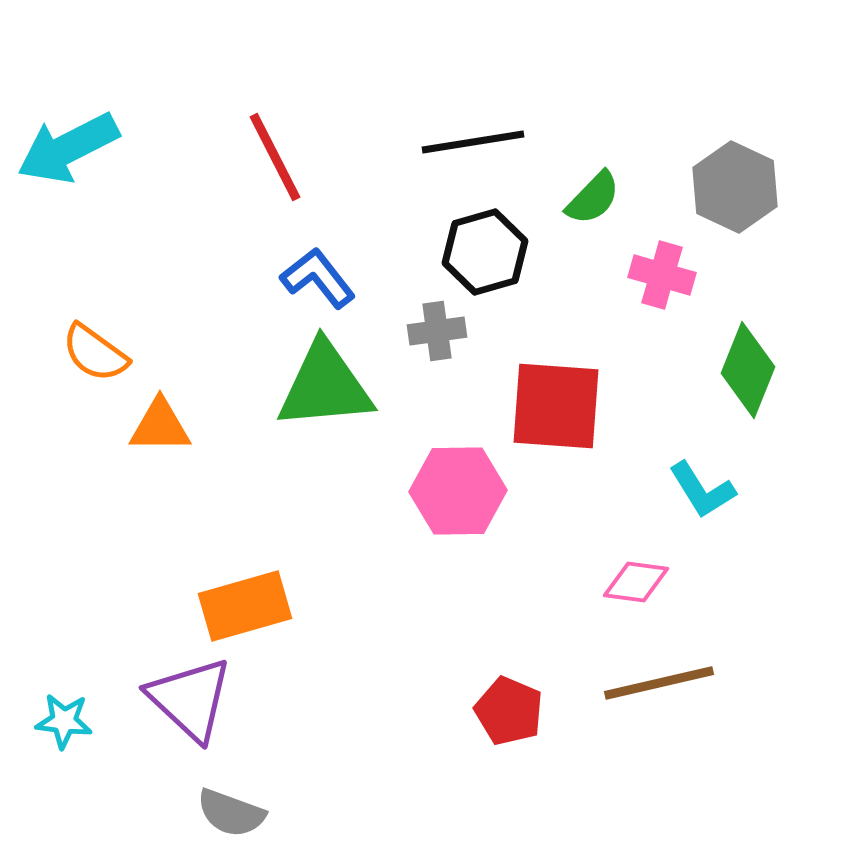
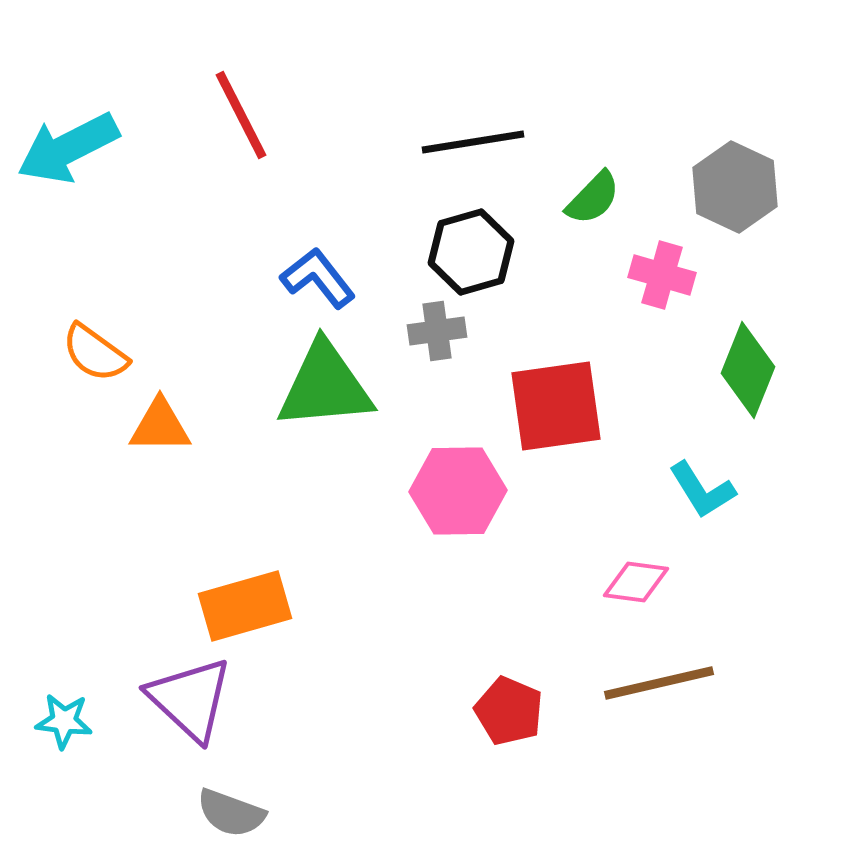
red line: moved 34 px left, 42 px up
black hexagon: moved 14 px left
red square: rotated 12 degrees counterclockwise
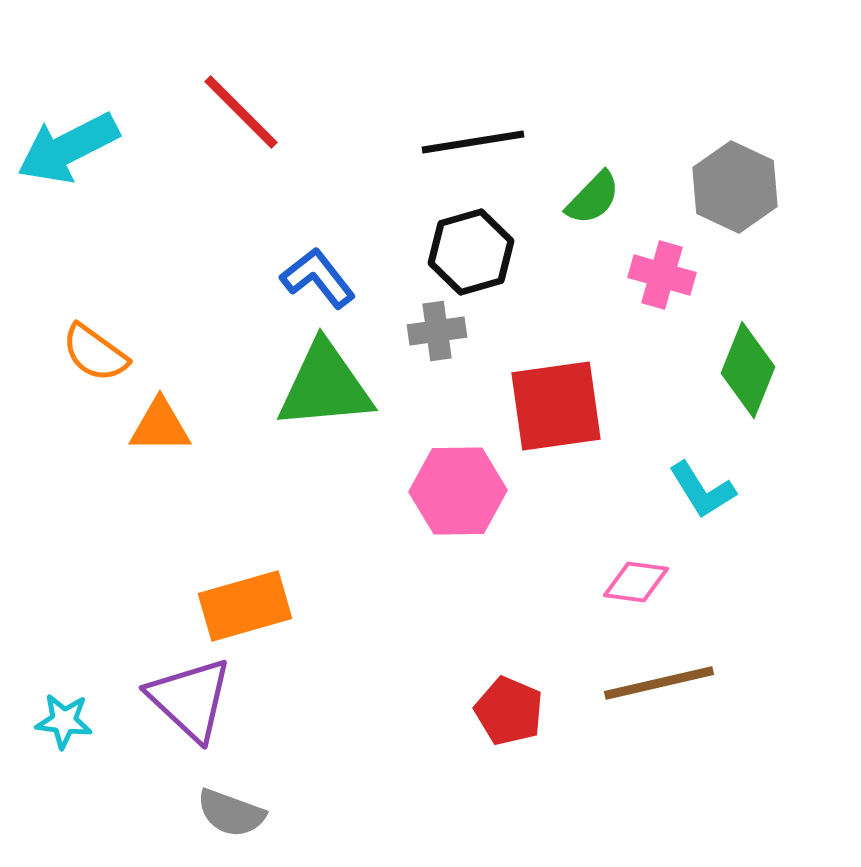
red line: moved 3 px up; rotated 18 degrees counterclockwise
